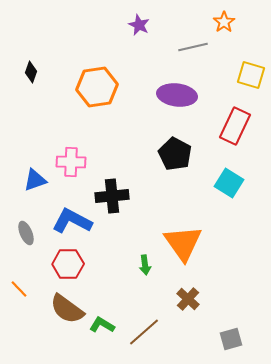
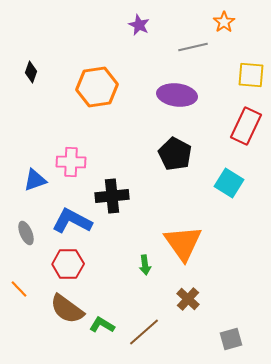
yellow square: rotated 12 degrees counterclockwise
red rectangle: moved 11 px right
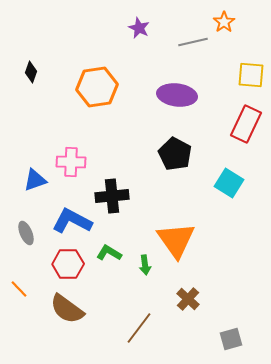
purple star: moved 3 px down
gray line: moved 5 px up
red rectangle: moved 2 px up
orange triangle: moved 7 px left, 3 px up
green L-shape: moved 7 px right, 72 px up
brown line: moved 5 px left, 4 px up; rotated 12 degrees counterclockwise
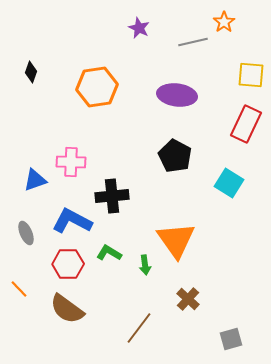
black pentagon: moved 2 px down
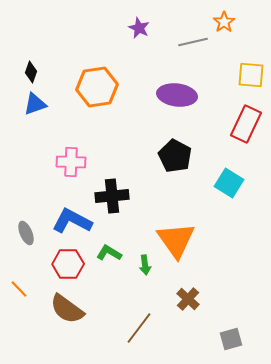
blue triangle: moved 76 px up
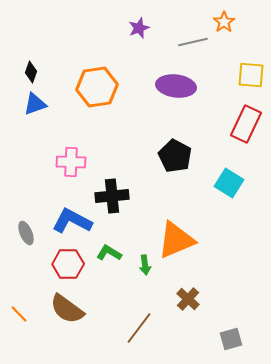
purple star: rotated 25 degrees clockwise
purple ellipse: moved 1 px left, 9 px up
orange triangle: rotated 42 degrees clockwise
orange line: moved 25 px down
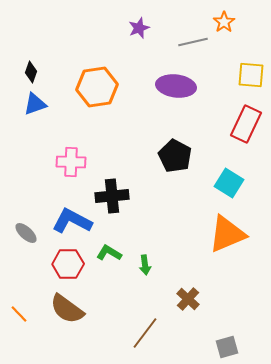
gray ellipse: rotated 25 degrees counterclockwise
orange triangle: moved 51 px right, 6 px up
brown line: moved 6 px right, 5 px down
gray square: moved 4 px left, 8 px down
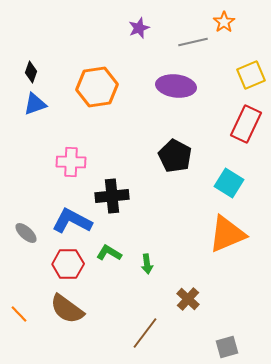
yellow square: rotated 28 degrees counterclockwise
green arrow: moved 2 px right, 1 px up
